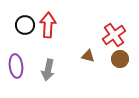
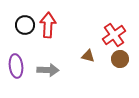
gray arrow: rotated 100 degrees counterclockwise
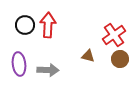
purple ellipse: moved 3 px right, 2 px up
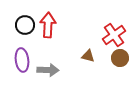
brown circle: moved 1 px up
purple ellipse: moved 3 px right, 4 px up
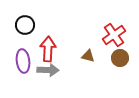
red arrow: moved 24 px down
purple ellipse: moved 1 px right, 1 px down
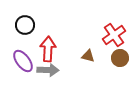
purple ellipse: rotated 30 degrees counterclockwise
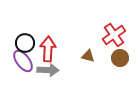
black circle: moved 18 px down
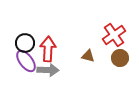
purple ellipse: moved 3 px right
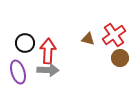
red arrow: moved 2 px down
brown triangle: moved 17 px up
purple ellipse: moved 8 px left, 11 px down; rotated 20 degrees clockwise
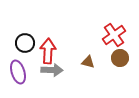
brown triangle: moved 23 px down
gray arrow: moved 4 px right
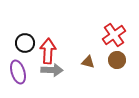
brown circle: moved 3 px left, 2 px down
